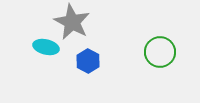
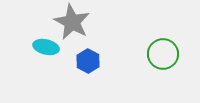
green circle: moved 3 px right, 2 px down
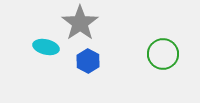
gray star: moved 8 px right, 1 px down; rotated 9 degrees clockwise
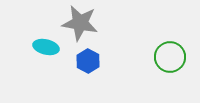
gray star: rotated 27 degrees counterclockwise
green circle: moved 7 px right, 3 px down
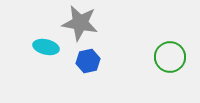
blue hexagon: rotated 20 degrees clockwise
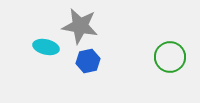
gray star: moved 3 px down
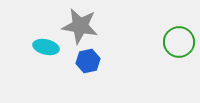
green circle: moved 9 px right, 15 px up
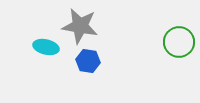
blue hexagon: rotated 20 degrees clockwise
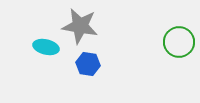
blue hexagon: moved 3 px down
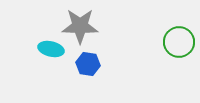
gray star: rotated 9 degrees counterclockwise
cyan ellipse: moved 5 px right, 2 px down
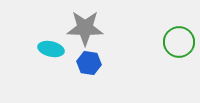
gray star: moved 5 px right, 2 px down
blue hexagon: moved 1 px right, 1 px up
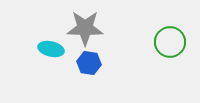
green circle: moved 9 px left
